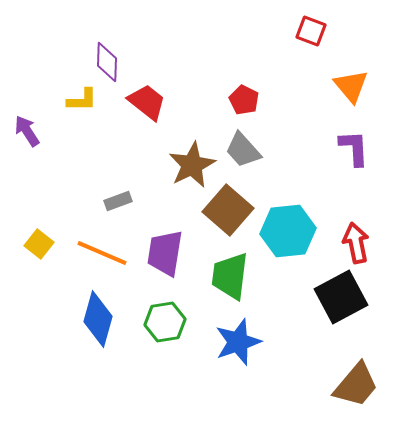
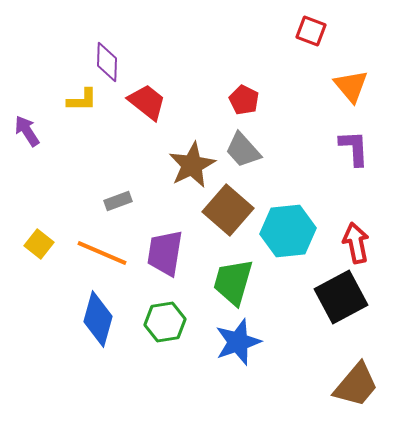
green trapezoid: moved 3 px right, 6 px down; rotated 9 degrees clockwise
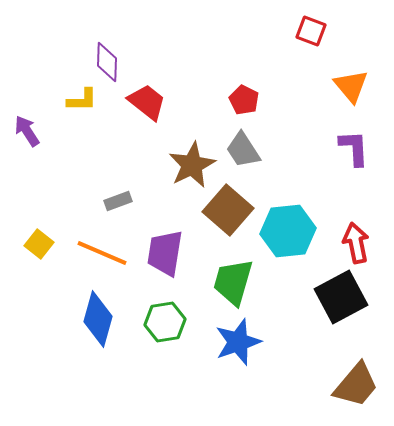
gray trapezoid: rotated 9 degrees clockwise
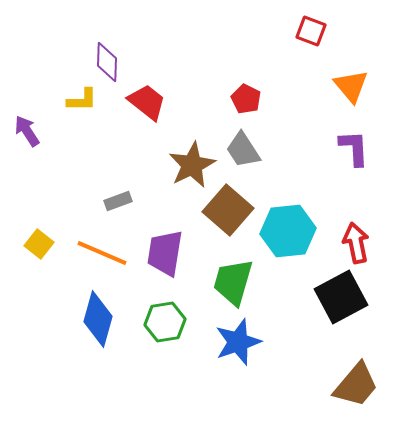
red pentagon: moved 2 px right, 1 px up
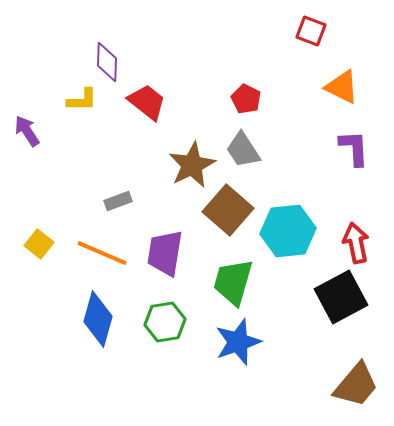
orange triangle: moved 9 px left, 1 px down; rotated 24 degrees counterclockwise
